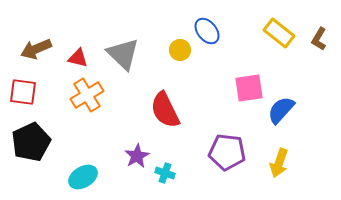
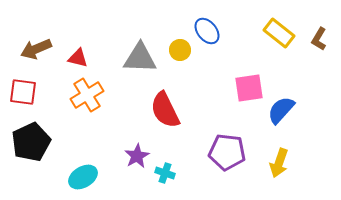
gray triangle: moved 17 px right, 4 px down; rotated 42 degrees counterclockwise
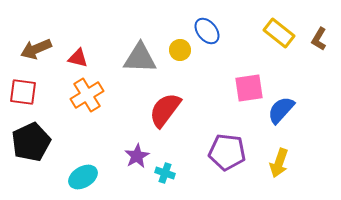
red semicircle: rotated 63 degrees clockwise
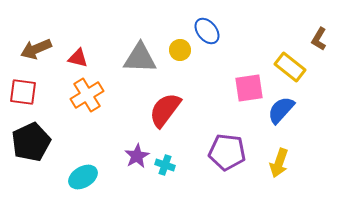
yellow rectangle: moved 11 px right, 34 px down
cyan cross: moved 8 px up
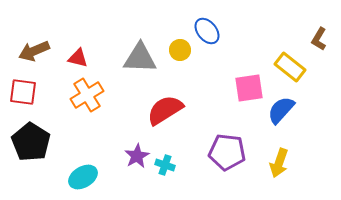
brown arrow: moved 2 px left, 2 px down
red semicircle: rotated 21 degrees clockwise
black pentagon: rotated 15 degrees counterclockwise
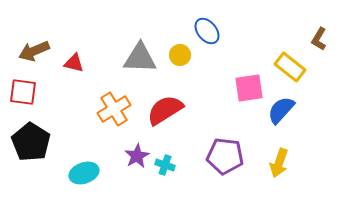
yellow circle: moved 5 px down
red triangle: moved 4 px left, 5 px down
orange cross: moved 27 px right, 14 px down
purple pentagon: moved 2 px left, 4 px down
cyan ellipse: moved 1 px right, 4 px up; rotated 12 degrees clockwise
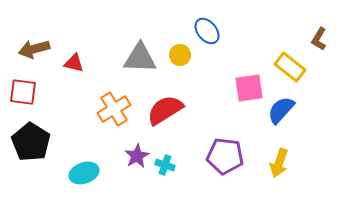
brown arrow: moved 2 px up; rotated 8 degrees clockwise
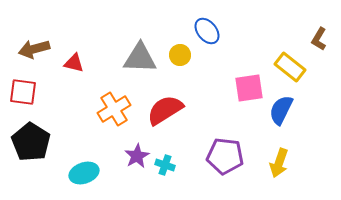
blue semicircle: rotated 16 degrees counterclockwise
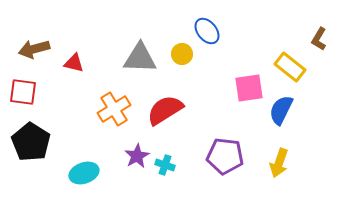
yellow circle: moved 2 px right, 1 px up
